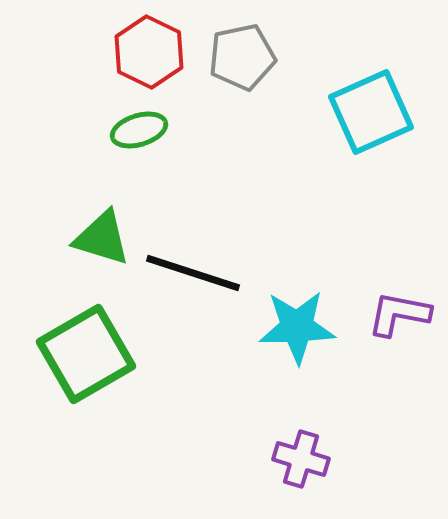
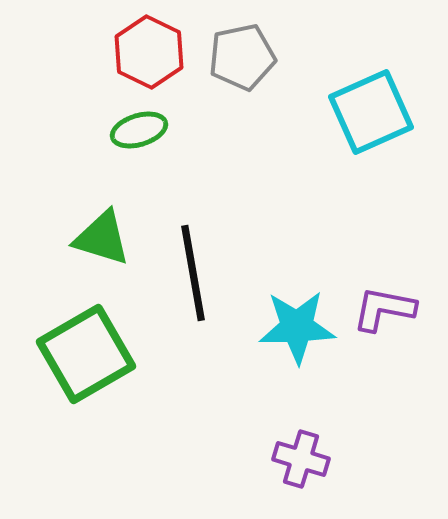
black line: rotated 62 degrees clockwise
purple L-shape: moved 15 px left, 5 px up
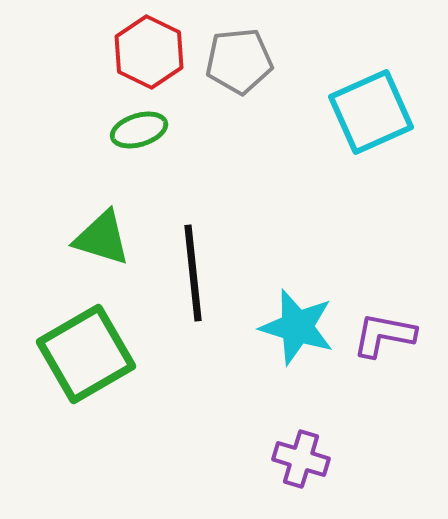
gray pentagon: moved 3 px left, 4 px down; rotated 6 degrees clockwise
black line: rotated 4 degrees clockwise
purple L-shape: moved 26 px down
cyan star: rotated 18 degrees clockwise
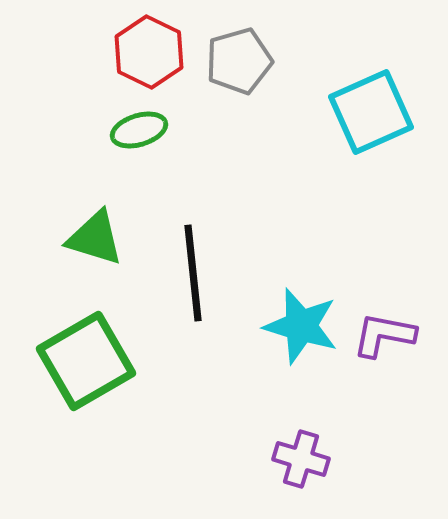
gray pentagon: rotated 10 degrees counterclockwise
green triangle: moved 7 px left
cyan star: moved 4 px right, 1 px up
green square: moved 7 px down
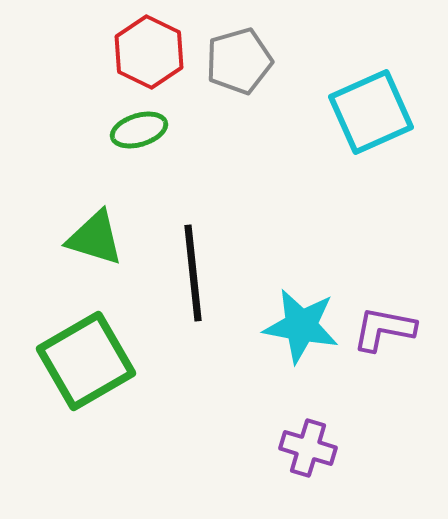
cyan star: rotated 6 degrees counterclockwise
purple L-shape: moved 6 px up
purple cross: moved 7 px right, 11 px up
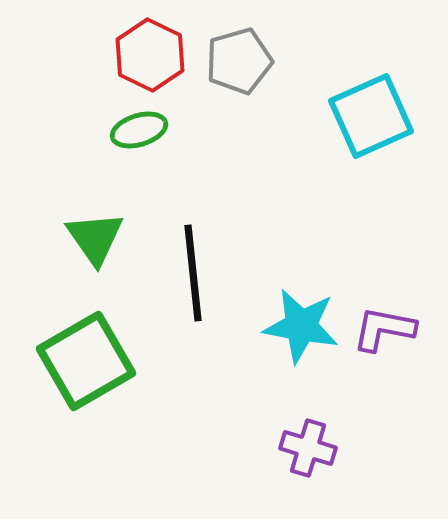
red hexagon: moved 1 px right, 3 px down
cyan square: moved 4 px down
green triangle: rotated 38 degrees clockwise
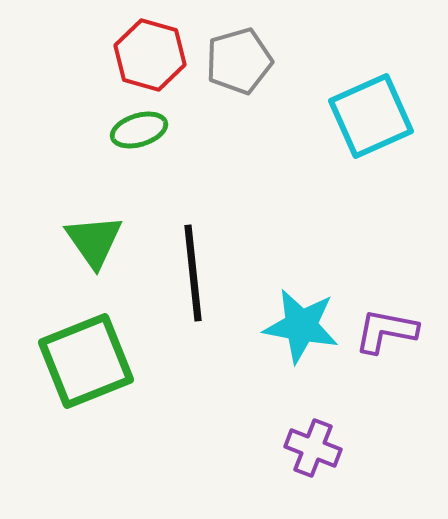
red hexagon: rotated 10 degrees counterclockwise
green triangle: moved 1 px left, 3 px down
purple L-shape: moved 2 px right, 2 px down
green square: rotated 8 degrees clockwise
purple cross: moved 5 px right; rotated 4 degrees clockwise
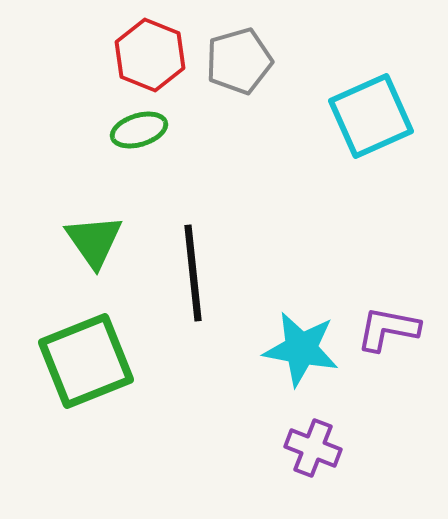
red hexagon: rotated 6 degrees clockwise
cyan star: moved 23 px down
purple L-shape: moved 2 px right, 2 px up
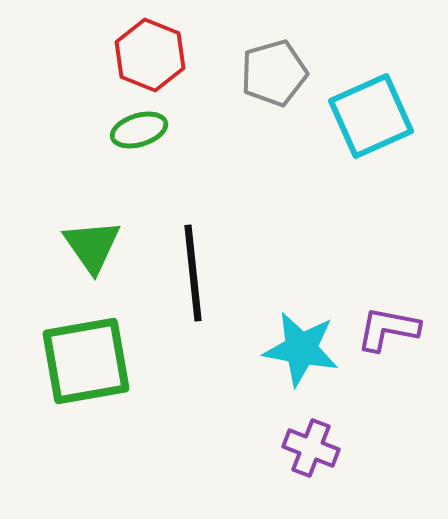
gray pentagon: moved 35 px right, 12 px down
green triangle: moved 2 px left, 5 px down
green square: rotated 12 degrees clockwise
purple cross: moved 2 px left
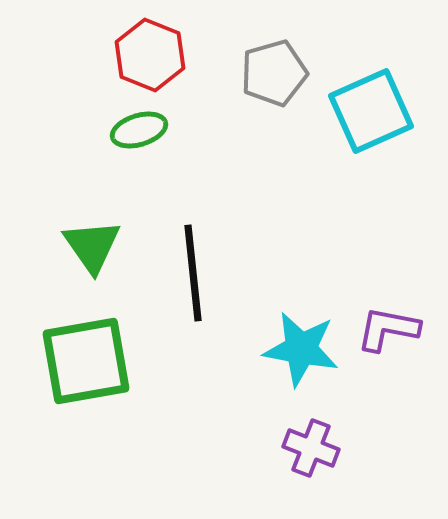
cyan square: moved 5 px up
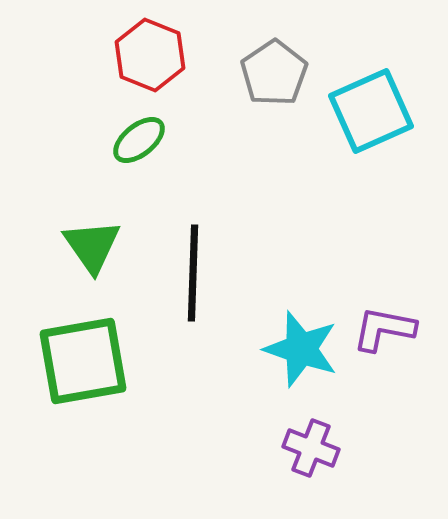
gray pentagon: rotated 18 degrees counterclockwise
green ellipse: moved 10 px down; rotated 22 degrees counterclockwise
black line: rotated 8 degrees clockwise
purple L-shape: moved 4 px left
cyan star: rotated 8 degrees clockwise
green square: moved 3 px left
